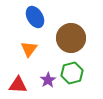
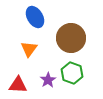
green hexagon: rotated 25 degrees counterclockwise
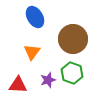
brown circle: moved 2 px right, 1 px down
orange triangle: moved 3 px right, 3 px down
purple star: rotated 14 degrees clockwise
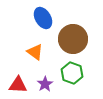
blue ellipse: moved 8 px right, 1 px down
orange triangle: moved 3 px right; rotated 30 degrees counterclockwise
purple star: moved 3 px left, 4 px down; rotated 14 degrees counterclockwise
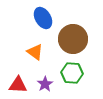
green hexagon: rotated 15 degrees counterclockwise
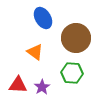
brown circle: moved 3 px right, 1 px up
purple star: moved 3 px left, 3 px down
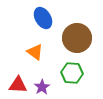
brown circle: moved 1 px right
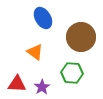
brown circle: moved 4 px right, 1 px up
red triangle: moved 1 px left, 1 px up
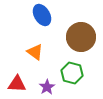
blue ellipse: moved 1 px left, 3 px up
green hexagon: rotated 10 degrees clockwise
purple star: moved 5 px right
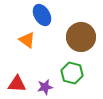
orange triangle: moved 8 px left, 12 px up
purple star: moved 2 px left; rotated 21 degrees clockwise
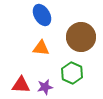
orange triangle: moved 14 px right, 8 px down; rotated 30 degrees counterclockwise
green hexagon: rotated 10 degrees clockwise
red triangle: moved 4 px right, 1 px down
